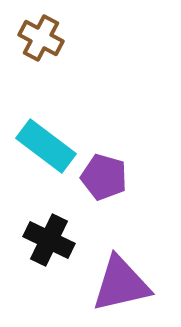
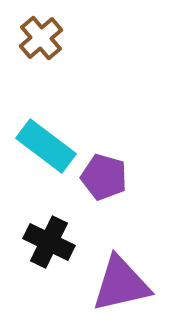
brown cross: rotated 21 degrees clockwise
black cross: moved 2 px down
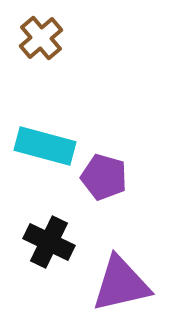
cyan rectangle: moved 1 px left; rotated 22 degrees counterclockwise
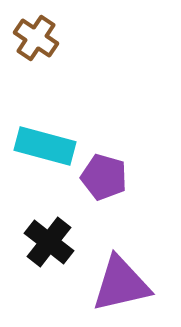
brown cross: moved 5 px left; rotated 15 degrees counterclockwise
black cross: rotated 12 degrees clockwise
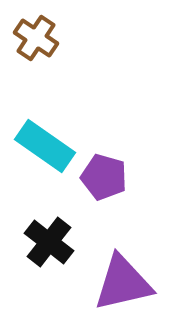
cyan rectangle: rotated 20 degrees clockwise
purple triangle: moved 2 px right, 1 px up
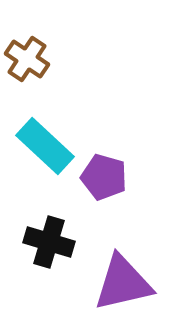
brown cross: moved 9 px left, 21 px down
cyan rectangle: rotated 8 degrees clockwise
black cross: rotated 21 degrees counterclockwise
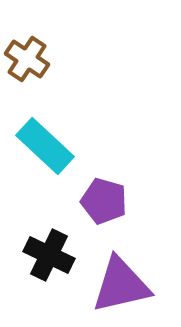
purple pentagon: moved 24 px down
black cross: moved 13 px down; rotated 9 degrees clockwise
purple triangle: moved 2 px left, 2 px down
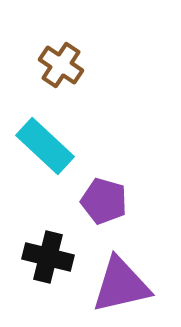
brown cross: moved 34 px right, 6 px down
black cross: moved 1 px left, 2 px down; rotated 12 degrees counterclockwise
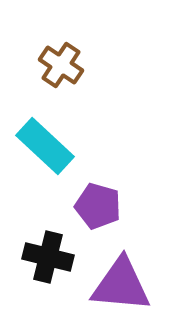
purple pentagon: moved 6 px left, 5 px down
purple triangle: rotated 18 degrees clockwise
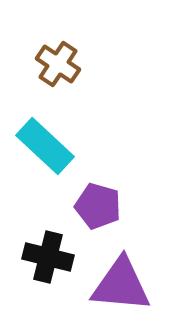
brown cross: moved 3 px left, 1 px up
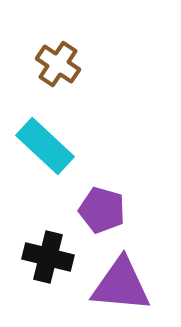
purple pentagon: moved 4 px right, 4 px down
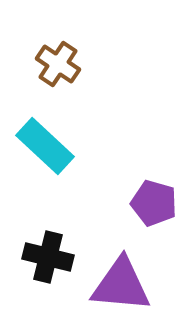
purple pentagon: moved 52 px right, 7 px up
